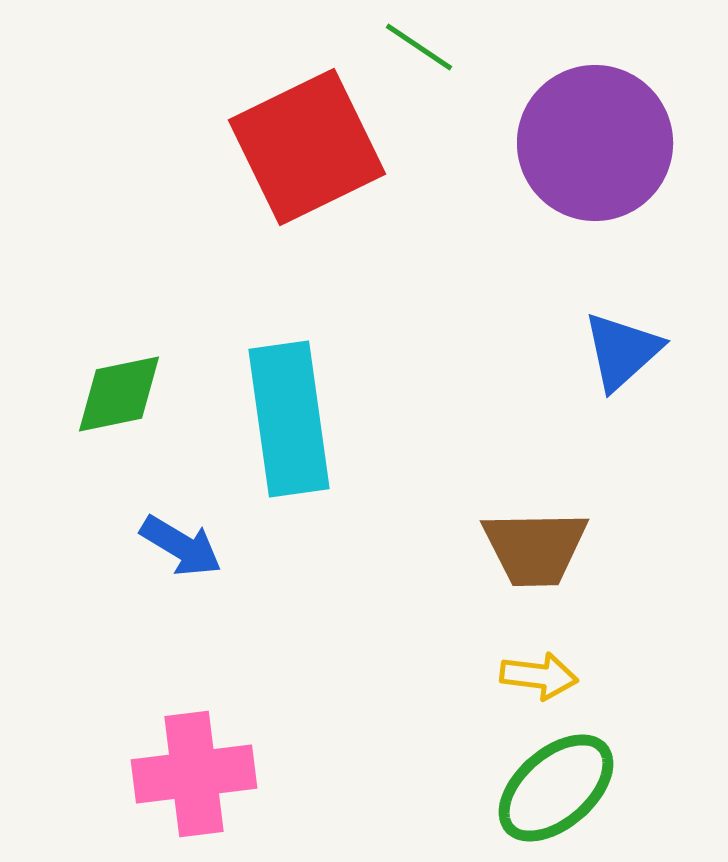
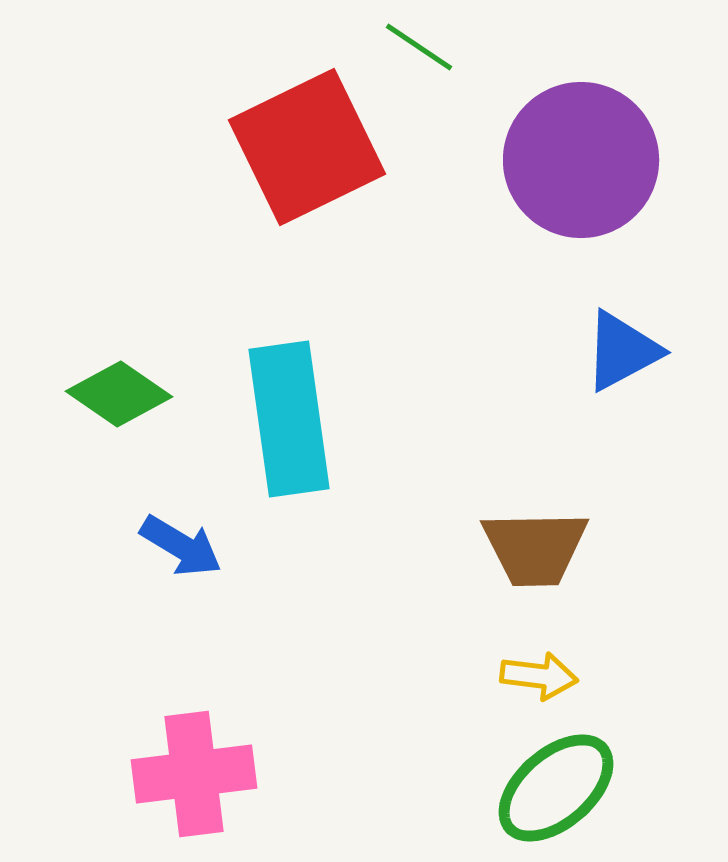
purple circle: moved 14 px left, 17 px down
blue triangle: rotated 14 degrees clockwise
green diamond: rotated 46 degrees clockwise
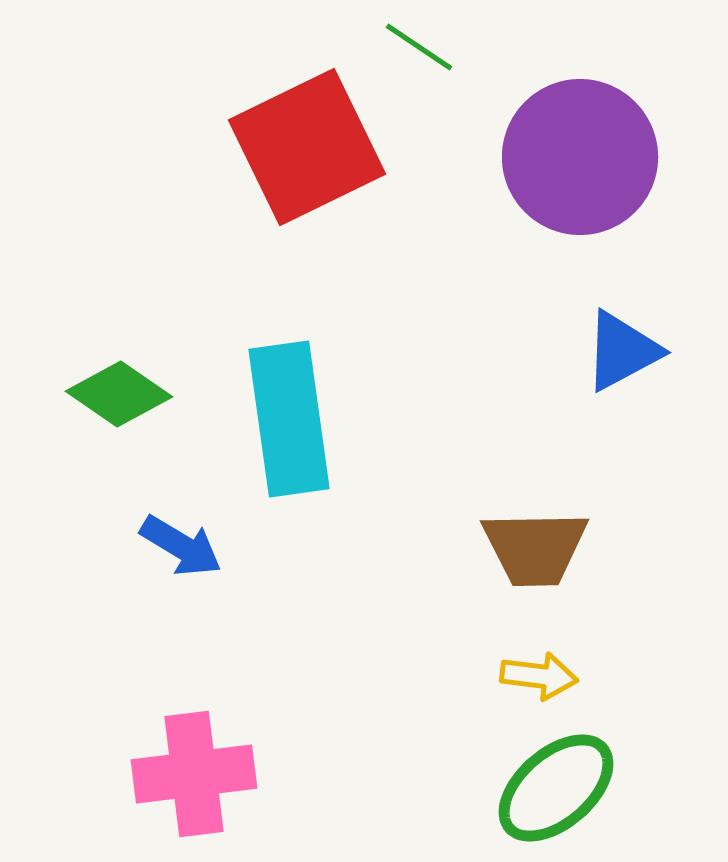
purple circle: moved 1 px left, 3 px up
